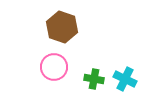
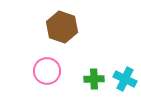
pink circle: moved 7 px left, 4 px down
green cross: rotated 12 degrees counterclockwise
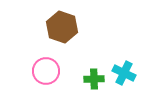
pink circle: moved 1 px left
cyan cross: moved 1 px left, 6 px up
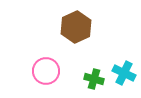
brown hexagon: moved 14 px right; rotated 16 degrees clockwise
green cross: rotated 18 degrees clockwise
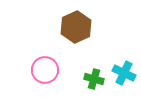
pink circle: moved 1 px left, 1 px up
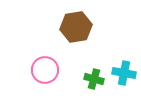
brown hexagon: rotated 16 degrees clockwise
cyan cross: rotated 15 degrees counterclockwise
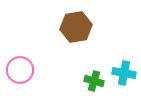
pink circle: moved 25 px left
green cross: moved 2 px down
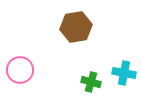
green cross: moved 3 px left, 1 px down
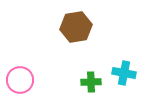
pink circle: moved 10 px down
green cross: rotated 18 degrees counterclockwise
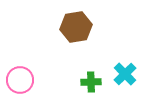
cyan cross: moved 1 px right, 1 px down; rotated 35 degrees clockwise
